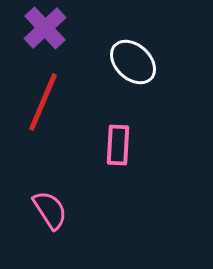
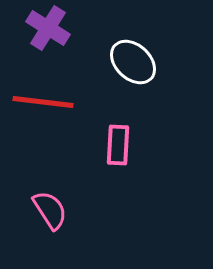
purple cross: moved 3 px right; rotated 15 degrees counterclockwise
red line: rotated 74 degrees clockwise
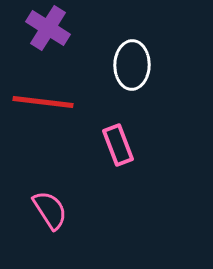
white ellipse: moved 1 px left, 3 px down; rotated 48 degrees clockwise
pink rectangle: rotated 24 degrees counterclockwise
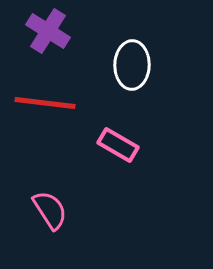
purple cross: moved 3 px down
red line: moved 2 px right, 1 px down
pink rectangle: rotated 39 degrees counterclockwise
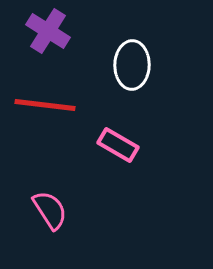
red line: moved 2 px down
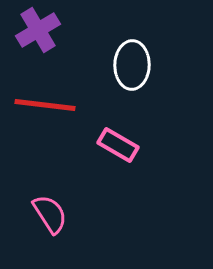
purple cross: moved 10 px left, 1 px up; rotated 27 degrees clockwise
pink semicircle: moved 4 px down
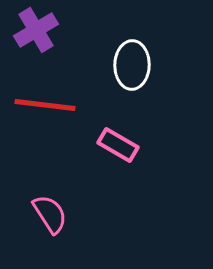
purple cross: moved 2 px left
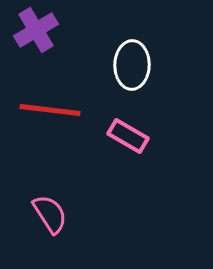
red line: moved 5 px right, 5 px down
pink rectangle: moved 10 px right, 9 px up
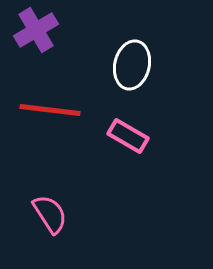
white ellipse: rotated 12 degrees clockwise
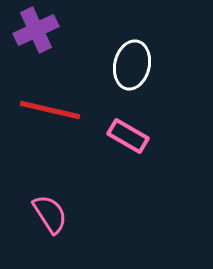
purple cross: rotated 6 degrees clockwise
red line: rotated 6 degrees clockwise
